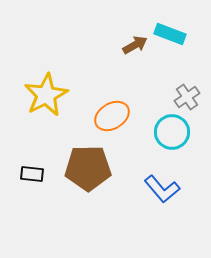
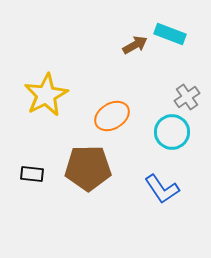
blue L-shape: rotated 6 degrees clockwise
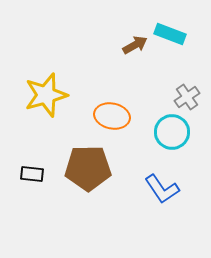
yellow star: rotated 12 degrees clockwise
orange ellipse: rotated 44 degrees clockwise
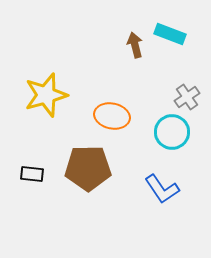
brown arrow: rotated 75 degrees counterclockwise
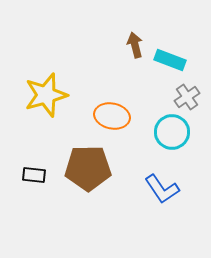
cyan rectangle: moved 26 px down
black rectangle: moved 2 px right, 1 px down
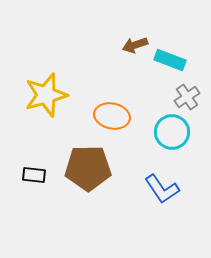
brown arrow: rotated 95 degrees counterclockwise
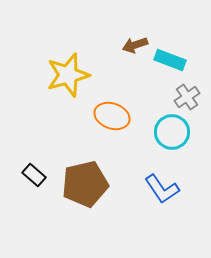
yellow star: moved 22 px right, 20 px up
orange ellipse: rotated 8 degrees clockwise
brown pentagon: moved 3 px left, 16 px down; rotated 12 degrees counterclockwise
black rectangle: rotated 35 degrees clockwise
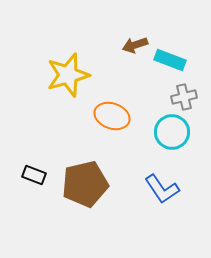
gray cross: moved 3 px left; rotated 20 degrees clockwise
black rectangle: rotated 20 degrees counterclockwise
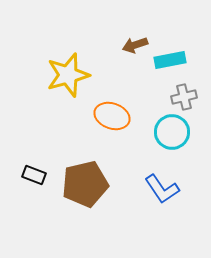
cyan rectangle: rotated 32 degrees counterclockwise
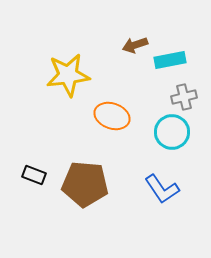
yellow star: rotated 9 degrees clockwise
brown pentagon: rotated 18 degrees clockwise
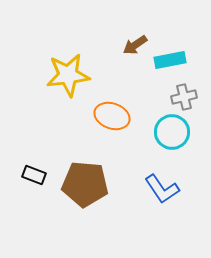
brown arrow: rotated 15 degrees counterclockwise
